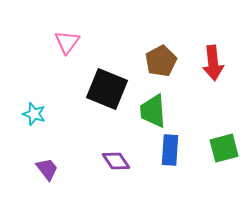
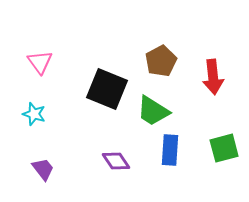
pink triangle: moved 27 px left, 20 px down; rotated 12 degrees counterclockwise
red arrow: moved 14 px down
green trapezoid: rotated 54 degrees counterclockwise
purple trapezoid: moved 4 px left
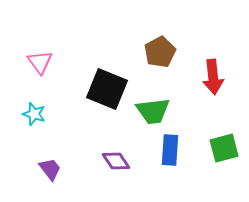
brown pentagon: moved 1 px left, 9 px up
green trapezoid: rotated 39 degrees counterclockwise
purple trapezoid: moved 7 px right
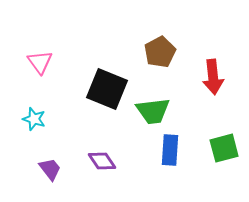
cyan star: moved 5 px down
purple diamond: moved 14 px left
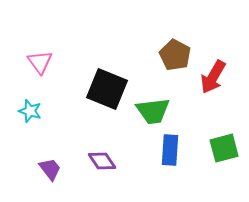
brown pentagon: moved 15 px right, 3 px down; rotated 16 degrees counterclockwise
red arrow: rotated 36 degrees clockwise
cyan star: moved 4 px left, 8 px up
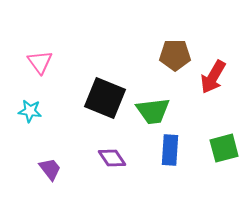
brown pentagon: rotated 28 degrees counterclockwise
black square: moved 2 px left, 9 px down
cyan star: rotated 10 degrees counterclockwise
purple diamond: moved 10 px right, 3 px up
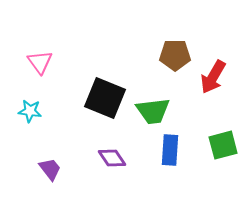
green square: moved 1 px left, 3 px up
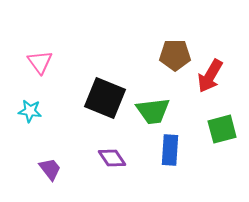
red arrow: moved 3 px left, 1 px up
green square: moved 1 px left, 16 px up
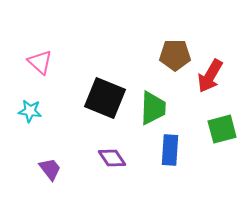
pink triangle: rotated 12 degrees counterclockwise
green trapezoid: moved 3 px up; rotated 81 degrees counterclockwise
